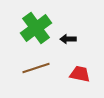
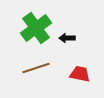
black arrow: moved 1 px left, 1 px up
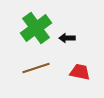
red trapezoid: moved 2 px up
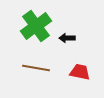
green cross: moved 2 px up
brown line: rotated 28 degrees clockwise
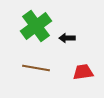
red trapezoid: moved 3 px right; rotated 20 degrees counterclockwise
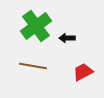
brown line: moved 3 px left, 2 px up
red trapezoid: rotated 20 degrees counterclockwise
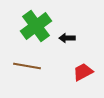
brown line: moved 6 px left
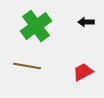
black arrow: moved 19 px right, 16 px up
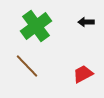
brown line: rotated 36 degrees clockwise
red trapezoid: moved 2 px down
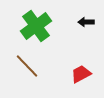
red trapezoid: moved 2 px left
